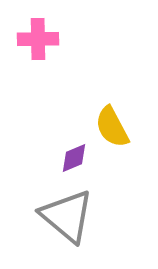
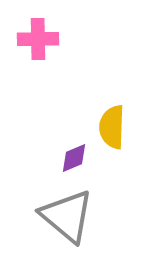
yellow semicircle: rotated 30 degrees clockwise
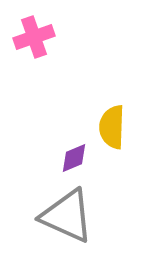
pink cross: moved 4 px left, 2 px up; rotated 18 degrees counterclockwise
gray triangle: rotated 16 degrees counterclockwise
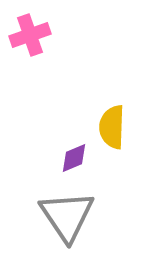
pink cross: moved 4 px left, 2 px up
gray triangle: rotated 32 degrees clockwise
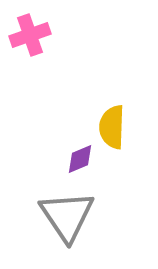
purple diamond: moved 6 px right, 1 px down
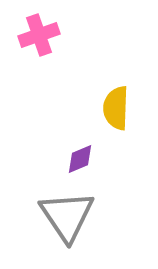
pink cross: moved 9 px right
yellow semicircle: moved 4 px right, 19 px up
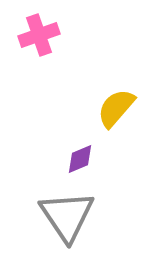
yellow semicircle: rotated 39 degrees clockwise
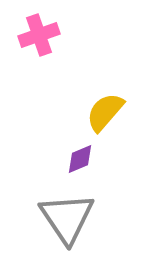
yellow semicircle: moved 11 px left, 4 px down
gray triangle: moved 2 px down
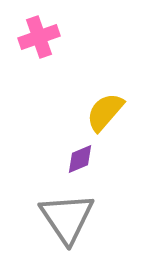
pink cross: moved 2 px down
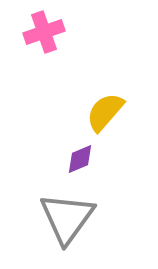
pink cross: moved 5 px right, 5 px up
gray triangle: rotated 10 degrees clockwise
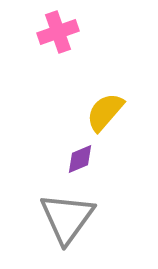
pink cross: moved 14 px right
